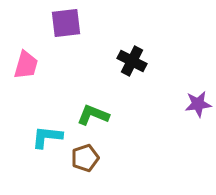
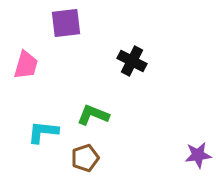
purple star: moved 51 px down
cyan L-shape: moved 4 px left, 5 px up
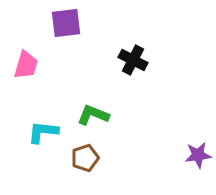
black cross: moved 1 px right, 1 px up
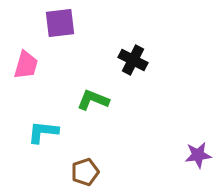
purple square: moved 6 px left
green L-shape: moved 15 px up
brown pentagon: moved 14 px down
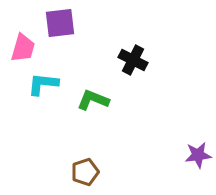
pink trapezoid: moved 3 px left, 17 px up
cyan L-shape: moved 48 px up
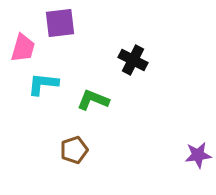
brown pentagon: moved 11 px left, 22 px up
